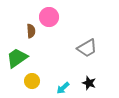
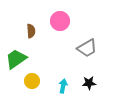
pink circle: moved 11 px right, 4 px down
green trapezoid: moved 1 px left, 1 px down
black star: rotated 24 degrees counterclockwise
cyan arrow: moved 2 px up; rotated 144 degrees clockwise
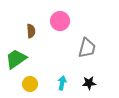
gray trapezoid: rotated 45 degrees counterclockwise
yellow circle: moved 2 px left, 3 px down
cyan arrow: moved 1 px left, 3 px up
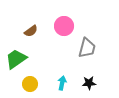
pink circle: moved 4 px right, 5 px down
brown semicircle: rotated 56 degrees clockwise
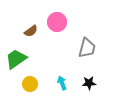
pink circle: moved 7 px left, 4 px up
cyan arrow: rotated 32 degrees counterclockwise
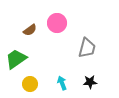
pink circle: moved 1 px down
brown semicircle: moved 1 px left, 1 px up
black star: moved 1 px right, 1 px up
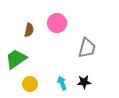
brown semicircle: moved 1 px left; rotated 40 degrees counterclockwise
black star: moved 6 px left
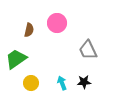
gray trapezoid: moved 1 px right, 2 px down; rotated 140 degrees clockwise
yellow circle: moved 1 px right, 1 px up
